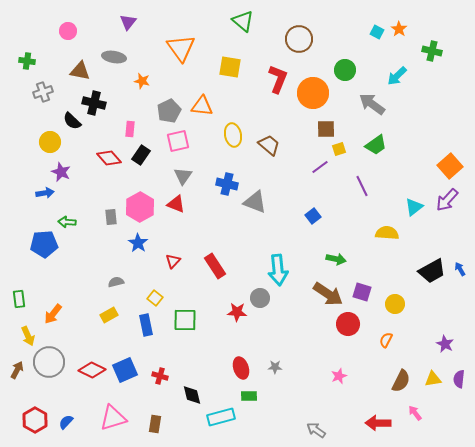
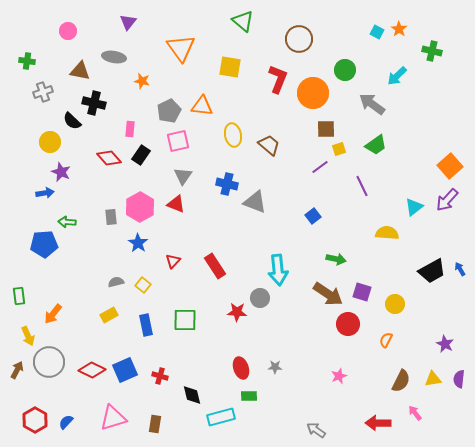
yellow square at (155, 298): moved 12 px left, 13 px up
green rectangle at (19, 299): moved 3 px up
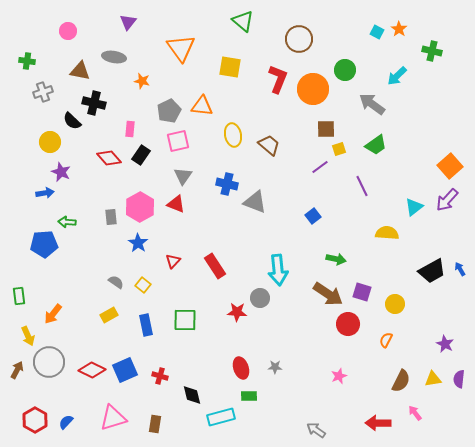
orange circle at (313, 93): moved 4 px up
gray semicircle at (116, 282): rotated 49 degrees clockwise
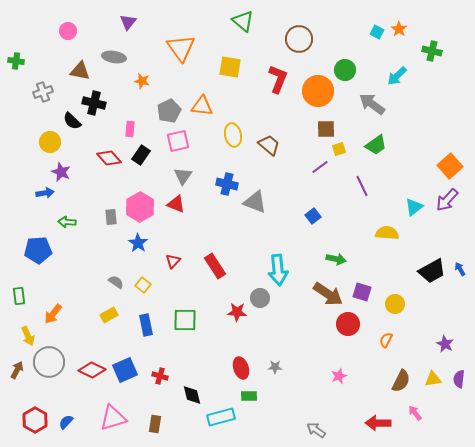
green cross at (27, 61): moved 11 px left
orange circle at (313, 89): moved 5 px right, 2 px down
blue pentagon at (44, 244): moved 6 px left, 6 px down
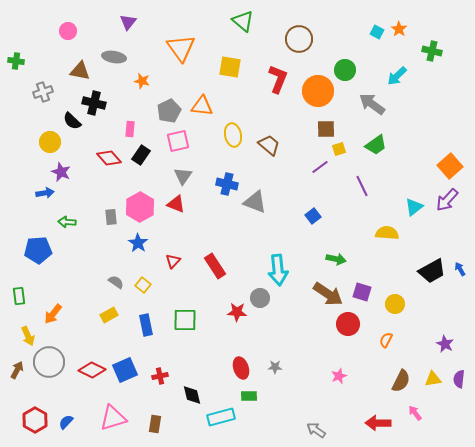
red cross at (160, 376): rotated 28 degrees counterclockwise
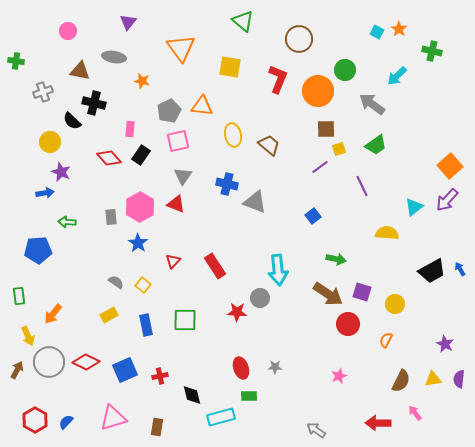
red diamond at (92, 370): moved 6 px left, 8 px up
brown rectangle at (155, 424): moved 2 px right, 3 px down
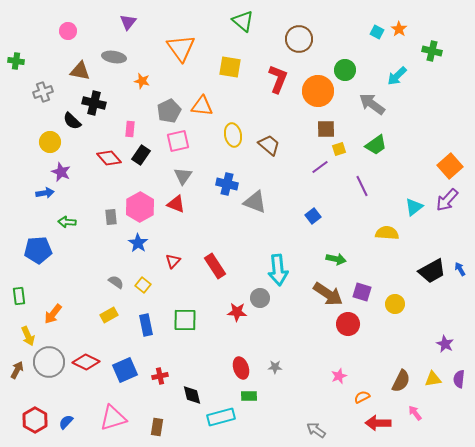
orange semicircle at (386, 340): moved 24 px left, 57 px down; rotated 35 degrees clockwise
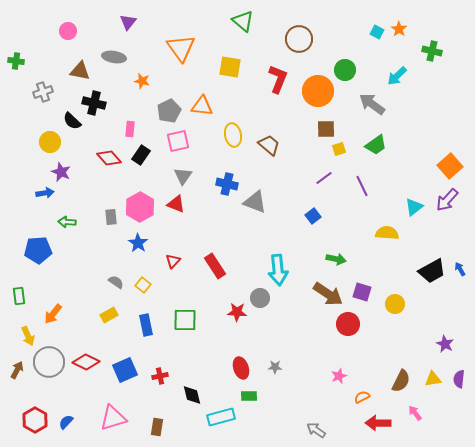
purple line at (320, 167): moved 4 px right, 11 px down
